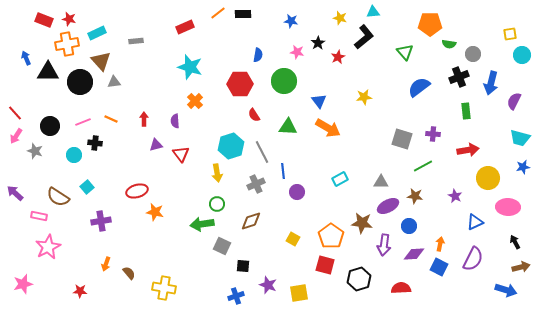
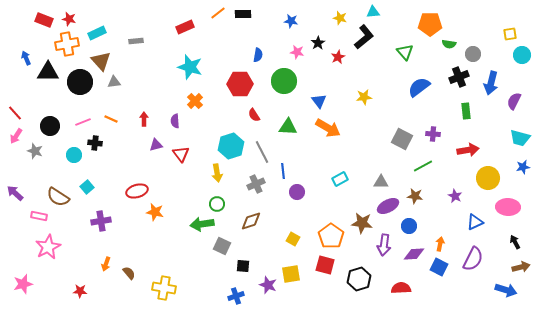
gray square at (402, 139): rotated 10 degrees clockwise
yellow square at (299, 293): moved 8 px left, 19 px up
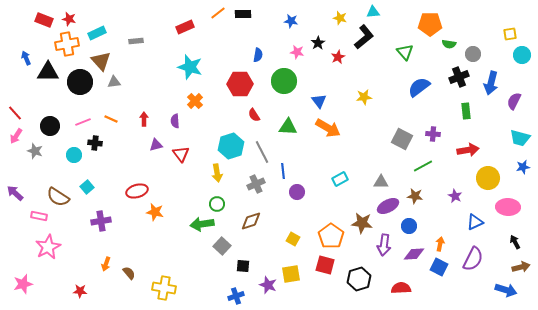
gray square at (222, 246): rotated 18 degrees clockwise
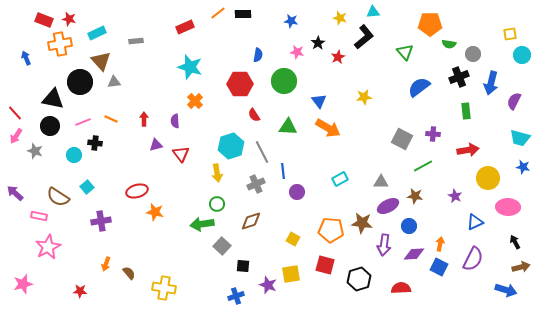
orange cross at (67, 44): moved 7 px left
black triangle at (48, 72): moved 5 px right, 27 px down; rotated 10 degrees clockwise
blue star at (523, 167): rotated 24 degrees clockwise
orange pentagon at (331, 236): moved 6 px up; rotated 30 degrees counterclockwise
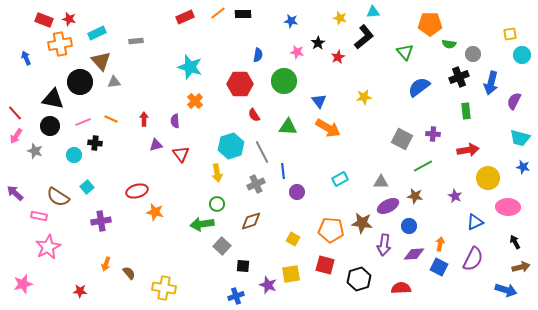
red rectangle at (185, 27): moved 10 px up
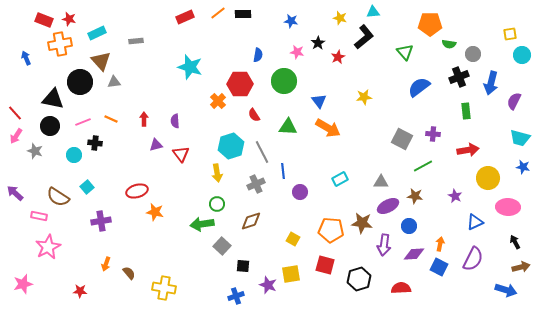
orange cross at (195, 101): moved 23 px right
purple circle at (297, 192): moved 3 px right
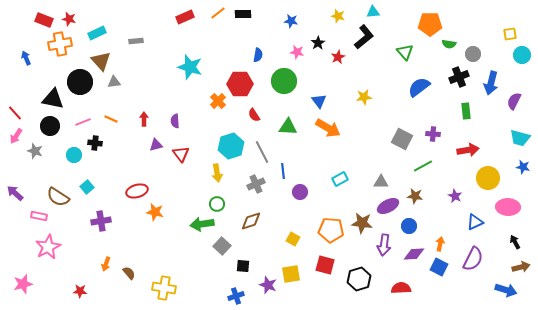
yellow star at (340, 18): moved 2 px left, 2 px up
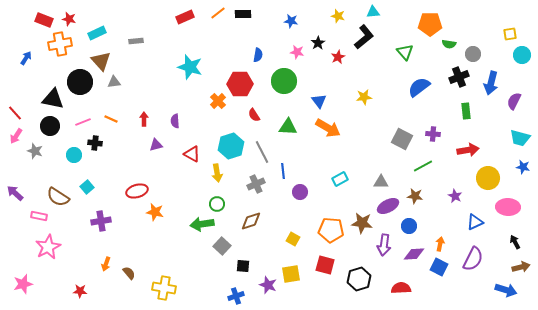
blue arrow at (26, 58): rotated 56 degrees clockwise
red triangle at (181, 154): moved 11 px right; rotated 24 degrees counterclockwise
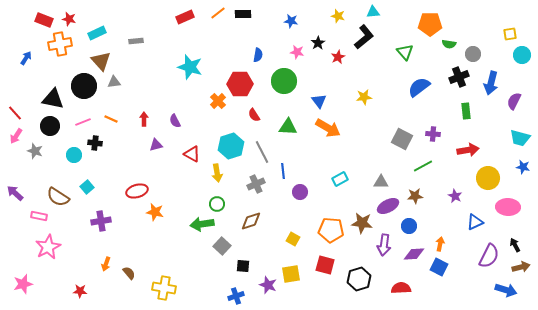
black circle at (80, 82): moved 4 px right, 4 px down
purple semicircle at (175, 121): rotated 24 degrees counterclockwise
brown star at (415, 196): rotated 14 degrees counterclockwise
black arrow at (515, 242): moved 3 px down
purple semicircle at (473, 259): moved 16 px right, 3 px up
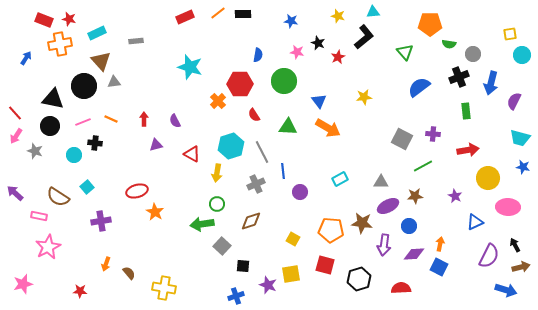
black star at (318, 43): rotated 16 degrees counterclockwise
yellow arrow at (217, 173): rotated 18 degrees clockwise
orange star at (155, 212): rotated 18 degrees clockwise
